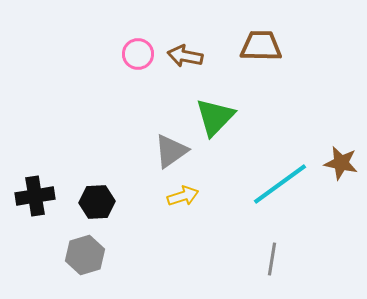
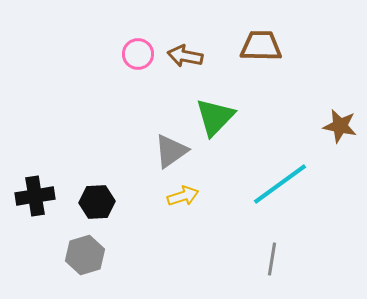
brown star: moved 1 px left, 37 px up
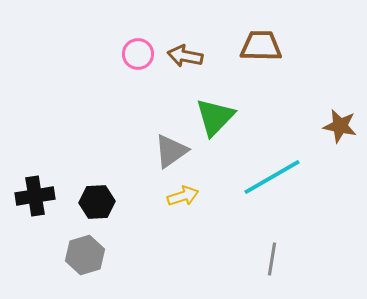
cyan line: moved 8 px left, 7 px up; rotated 6 degrees clockwise
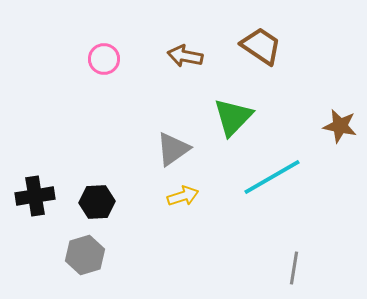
brown trapezoid: rotated 33 degrees clockwise
pink circle: moved 34 px left, 5 px down
green triangle: moved 18 px right
gray triangle: moved 2 px right, 2 px up
gray line: moved 22 px right, 9 px down
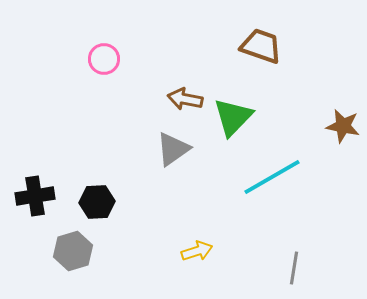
brown trapezoid: rotated 15 degrees counterclockwise
brown arrow: moved 43 px down
brown star: moved 3 px right
yellow arrow: moved 14 px right, 55 px down
gray hexagon: moved 12 px left, 4 px up
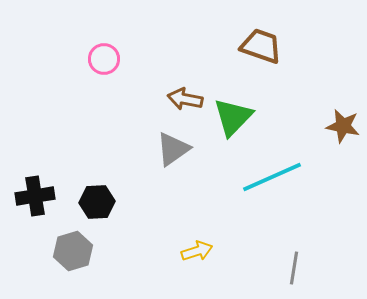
cyan line: rotated 6 degrees clockwise
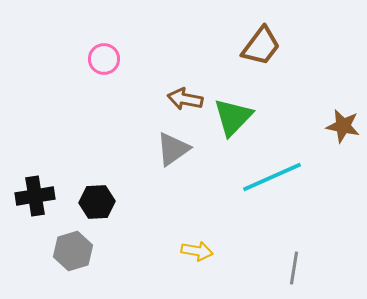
brown trapezoid: rotated 108 degrees clockwise
yellow arrow: rotated 28 degrees clockwise
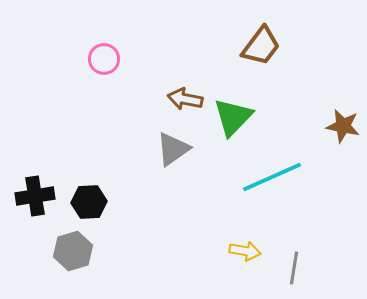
black hexagon: moved 8 px left
yellow arrow: moved 48 px right
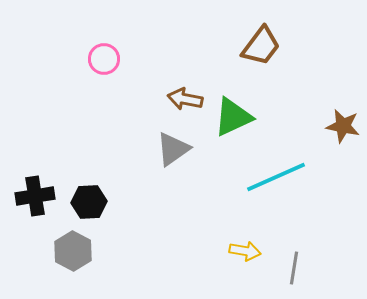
green triangle: rotated 21 degrees clockwise
cyan line: moved 4 px right
gray hexagon: rotated 15 degrees counterclockwise
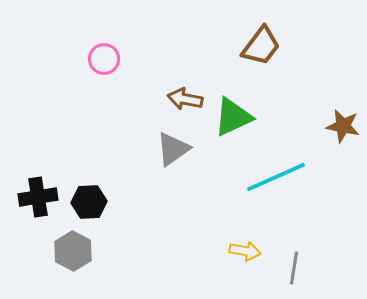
black cross: moved 3 px right, 1 px down
